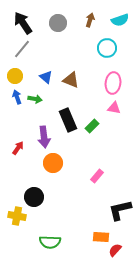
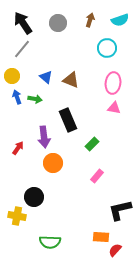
yellow circle: moved 3 px left
green rectangle: moved 18 px down
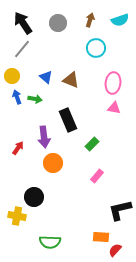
cyan circle: moved 11 px left
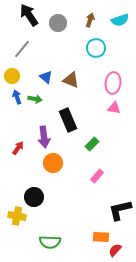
black arrow: moved 6 px right, 8 px up
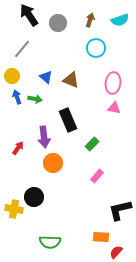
yellow cross: moved 3 px left, 7 px up
red semicircle: moved 1 px right, 2 px down
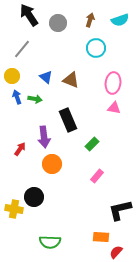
red arrow: moved 2 px right, 1 px down
orange circle: moved 1 px left, 1 px down
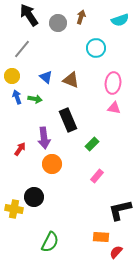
brown arrow: moved 9 px left, 3 px up
purple arrow: moved 1 px down
green semicircle: rotated 65 degrees counterclockwise
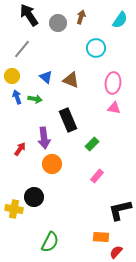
cyan semicircle: rotated 36 degrees counterclockwise
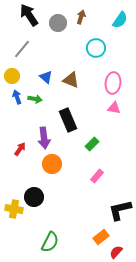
orange rectangle: rotated 42 degrees counterclockwise
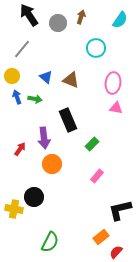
pink triangle: moved 2 px right
